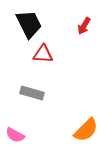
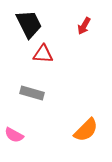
pink semicircle: moved 1 px left
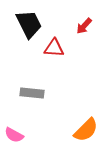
red arrow: rotated 12 degrees clockwise
red triangle: moved 11 px right, 6 px up
gray rectangle: rotated 10 degrees counterclockwise
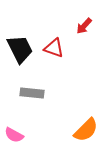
black trapezoid: moved 9 px left, 25 px down
red triangle: rotated 15 degrees clockwise
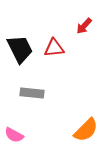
red triangle: rotated 25 degrees counterclockwise
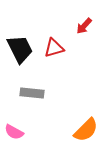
red triangle: rotated 10 degrees counterclockwise
pink semicircle: moved 3 px up
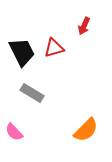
red arrow: rotated 18 degrees counterclockwise
black trapezoid: moved 2 px right, 3 px down
gray rectangle: rotated 25 degrees clockwise
pink semicircle: rotated 18 degrees clockwise
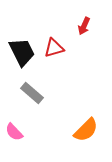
gray rectangle: rotated 10 degrees clockwise
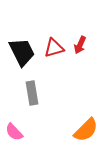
red arrow: moved 4 px left, 19 px down
gray rectangle: rotated 40 degrees clockwise
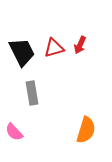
orange semicircle: rotated 28 degrees counterclockwise
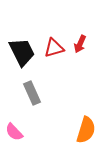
red arrow: moved 1 px up
gray rectangle: rotated 15 degrees counterclockwise
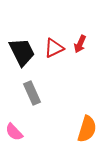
red triangle: rotated 10 degrees counterclockwise
orange semicircle: moved 1 px right, 1 px up
